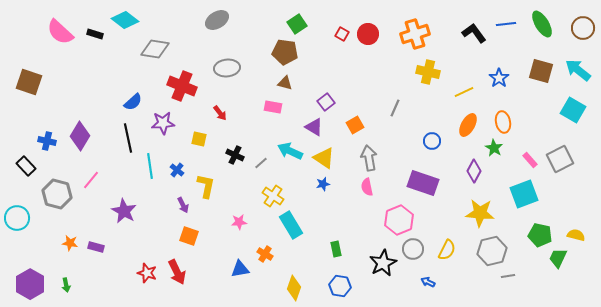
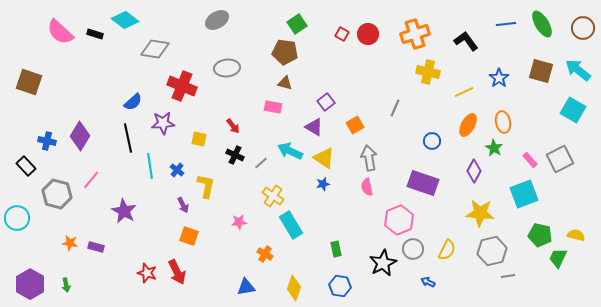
black L-shape at (474, 33): moved 8 px left, 8 px down
red arrow at (220, 113): moved 13 px right, 13 px down
blue triangle at (240, 269): moved 6 px right, 18 px down
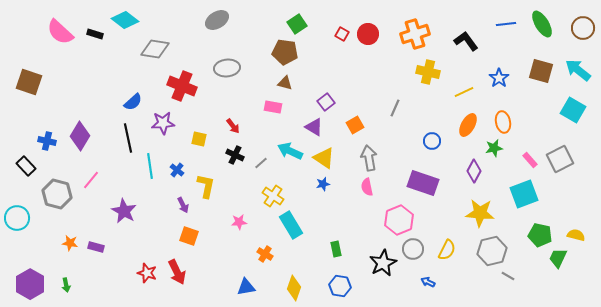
green star at (494, 148): rotated 30 degrees clockwise
gray line at (508, 276): rotated 40 degrees clockwise
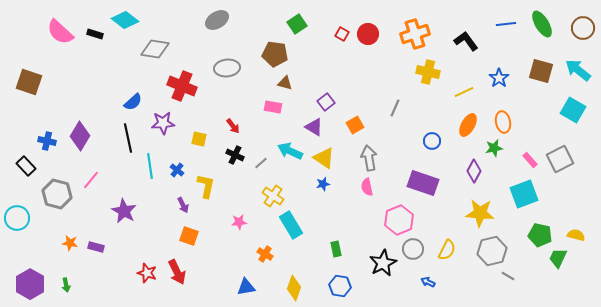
brown pentagon at (285, 52): moved 10 px left, 2 px down
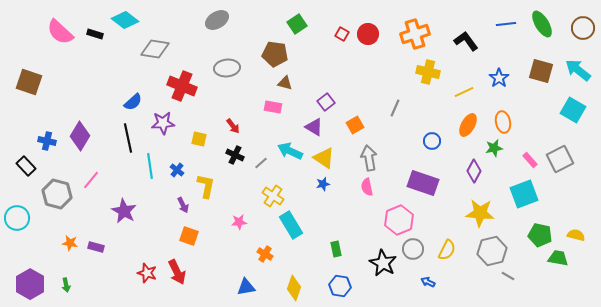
green trapezoid at (558, 258): rotated 75 degrees clockwise
black star at (383, 263): rotated 16 degrees counterclockwise
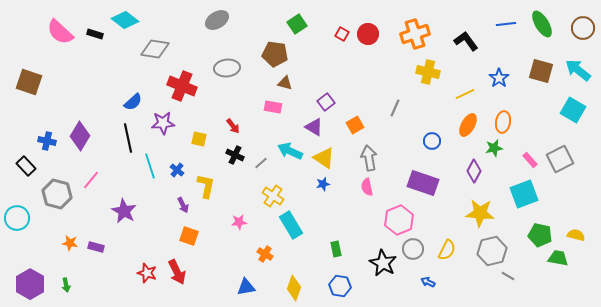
yellow line at (464, 92): moved 1 px right, 2 px down
orange ellipse at (503, 122): rotated 20 degrees clockwise
cyan line at (150, 166): rotated 10 degrees counterclockwise
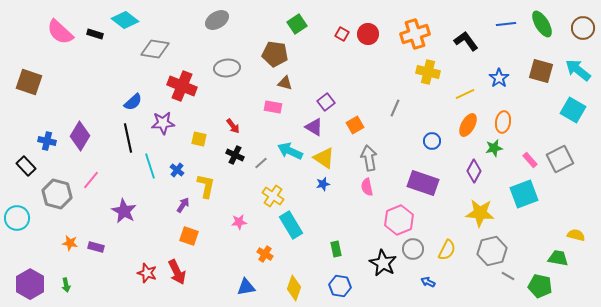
purple arrow at (183, 205): rotated 119 degrees counterclockwise
green pentagon at (540, 235): moved 51 px down
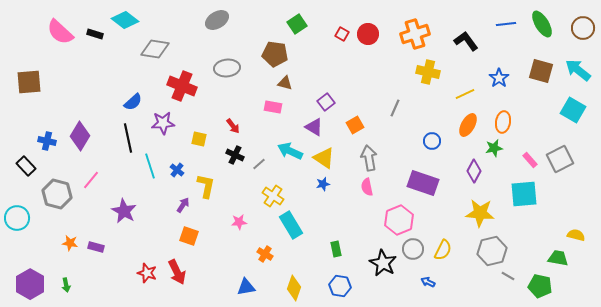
brown square at (29, 82): rotated 24 degrees counterclockwise
gray line at (261, 163): moved 2 px left, 1 px down
cyan square at (524, 194): rotated 16 degrees clockwise
yellow semicircle at (447, 250): moved 4 px left
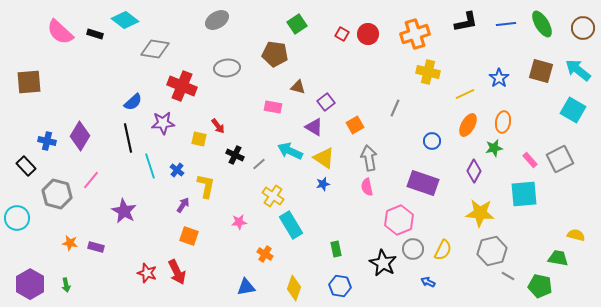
black L-shape at (466, 41): moved 19 px up; rotated 115 degrees clockwise
brown triangle at (285, 83): moved 13 px right, 4 px down
red arrow at (233, 126): moved 15 px left
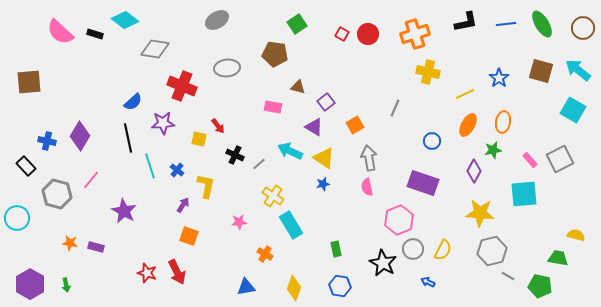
green star at (494, 148): moved 1 px left, 2 px down
